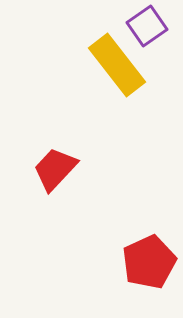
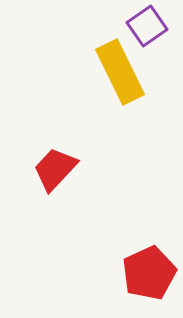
yellow rectangle: moved 3 px right, 7 px down; rotated 12 degrees clockwise
red pentagon: moved 11 px down
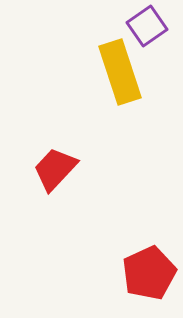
yellow rectangle: rotated 8 degrees clockwise
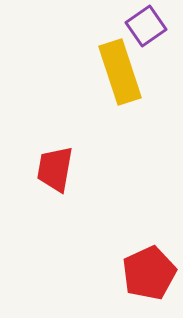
purple square: moved 1 px left
red trapezoid: rotated 33 degrees counterclockwise
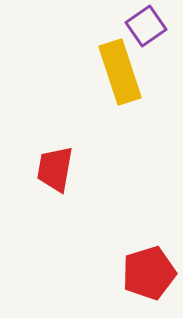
red pentagon: rotated 8 degrees clockwise
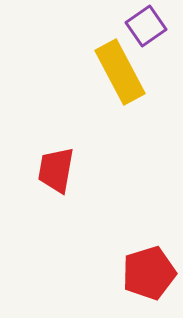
yellow rectangle: rotated 10 degrees counterclockwise
red trapezoid: moved 1 px right, 1 px down
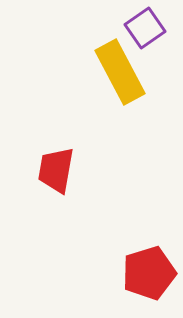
purple square: moved 1 px left, 2 px down
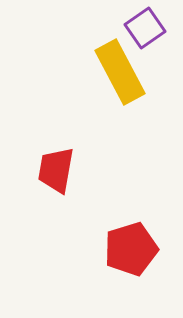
red pentagon: moved 18 px left, 24 px up
